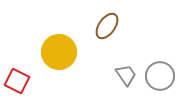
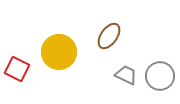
brown ellipse: moved 2 px right, 10 px down
gray trapezoid: rotated 30 degrees counterclockwise
red square: moved 12 px up
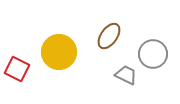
gray circle: moved 7 px left, 22 px up
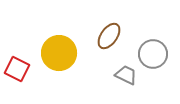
yellow circle: moved 1 px down
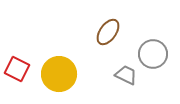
brown ellipse: moved 1 px left, 4 px up
yellow circle: moved 21 px down
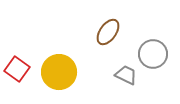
red square: rotated 10 degrees clockwise
yellow circle: moved 2 px up
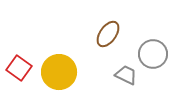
brown ellipse: moved 2 px down
red square: moved 2 px right, 1 px up
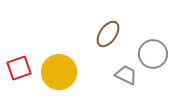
red square: rotated 35 degrees clockwise
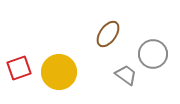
gray trapezoid: rotated 10 degrees clockwise
